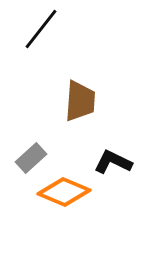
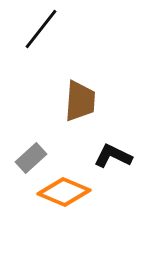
black L-shape: moved 6 px up
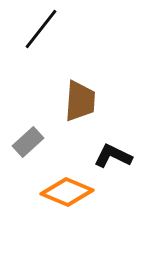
gray rectangle: moved 3 px left, 16 px up
orange diamond: moved 3 px right
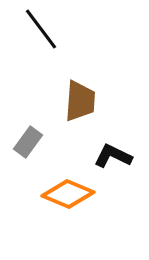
black line: rotated 75 degrees counterclockwise
gray rectangle: rotated 12 degrees counterclockwise
orange diamond: moved 1 px right, 2 px down
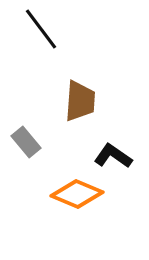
gray rectangle: moved 2 px left; rotated 76 degrees counterclockwise
black L-shape: rotated 9 degrees clockwise
orange diamond: moved 9 px right
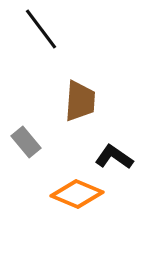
black L-shape: moved 1 px right, 1 px down
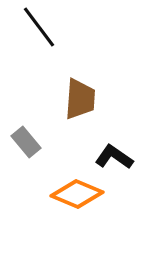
black line: moved 2 px left, 2 px up
brown trapezoid: moved 2 px up
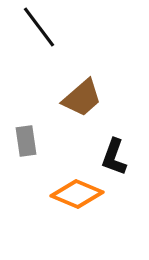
brown trapezoid: moved 2 px right, 1 px up; rotated 45 degrees clockwise
gray rectangle: moved 1 px up; rotated 32 degrees clockwise
black L-shape: rotated 105 degrees counterclockwise
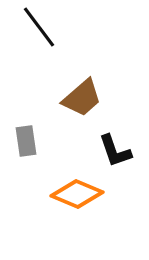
black L-shape: moved 1 px right, 6 px up; rotated 39 degrees counterclockwise
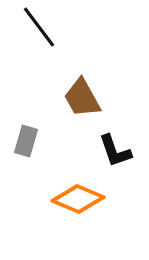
brown trapezoid: rotated 102 degrees clockwise
gray rectangle: rotated 24 degrees clockwise
orange diamond: moved 1 px right, 5 px down
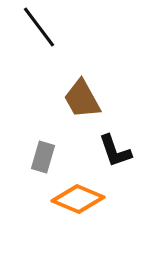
brown trapezoid: moved 1 px down
gray rectangle: moved 17 px right, 16 px down
